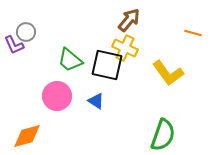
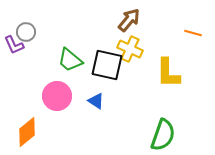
yellow cross: moved 5 px right, 1 px down
yellow L-shape: rotated 36 degrees clockwise
orange diamond: moved 4 px up; rotated 24 degrees counterclockwise
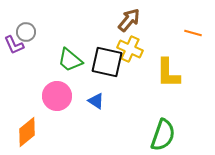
black square: moved 3 px up
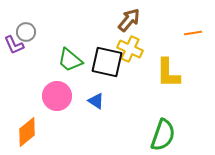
orange line: rotated 24 degrees counterclockwise
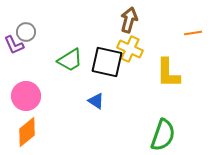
brown arrow: rotated 25 degrees counterclockwise
green trapezoid: rotated 72 degrees counterclockwise
pink circle: moved 31 px left
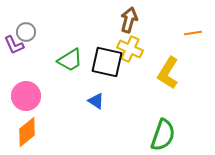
yellow L-shape: rotated 32 degrees clockwise
